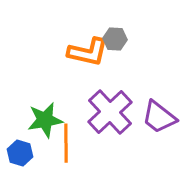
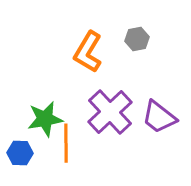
gray hexagon: moved 22 px right; rotated 15 degrees counterclockwise
orange L-shape: rotated 108 degrees clockwise
green star: moved 1 px up
blue hexagon: rotated 15 degrees counterclockwise
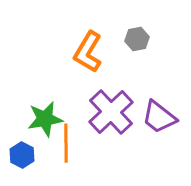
purple cross: moved 1 px right
blue hexagon: moved 2 px right, 2 px down; rotated 25 degrees clockwise
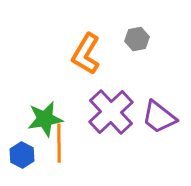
orange L-shape: moved 2 px left, 2 px down
orange line: moved 7 px left
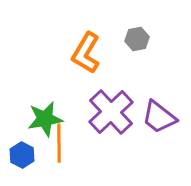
orange L-shape: moved 1 px up
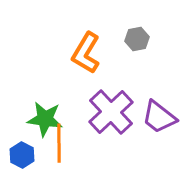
green star: rotated 18 degrees clockwise
